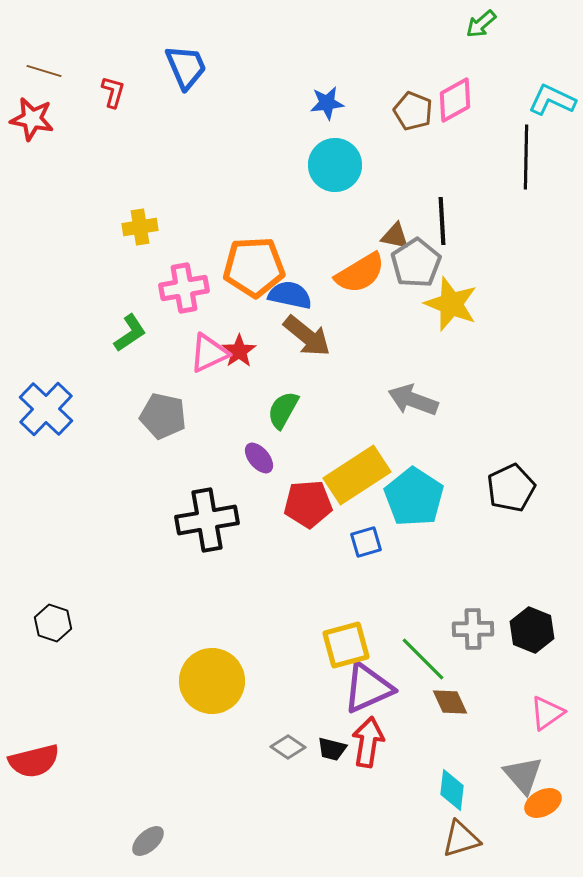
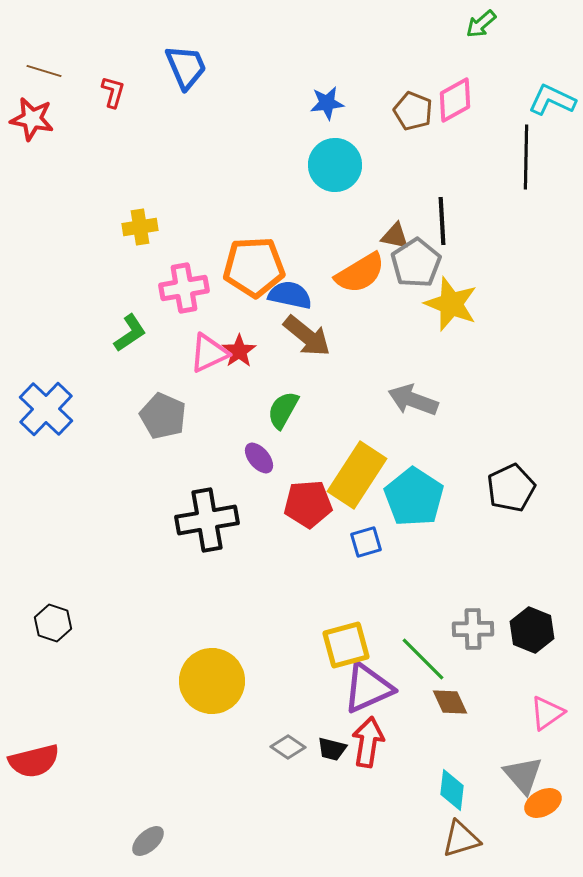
gray pentagon at (163, 416): rotated 12 degrees clockwise
yellow rectangle at (357, 475): rotated 24 degrees counterclockwise
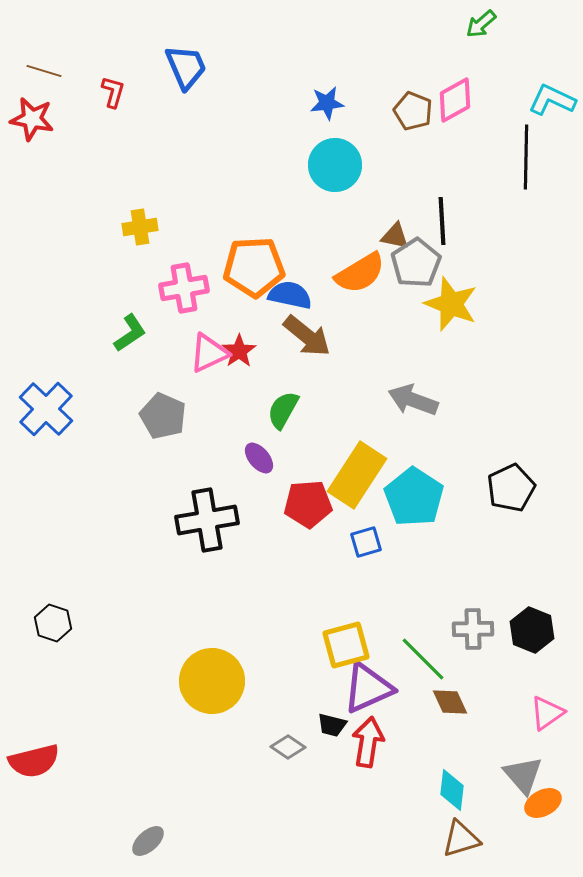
black trapezoid at (332, 749): moved 24 px up
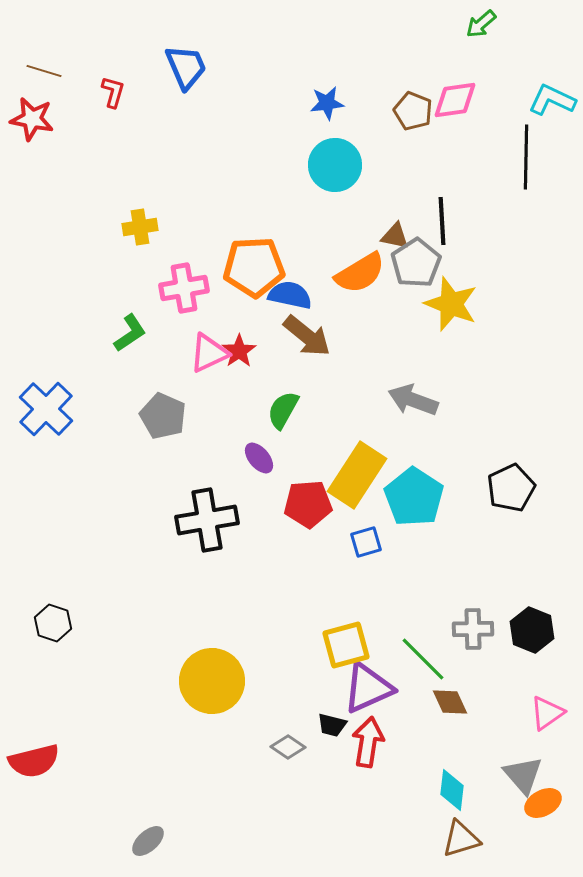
pink diamond at (455, 100): rotated 21 degrees clockwise
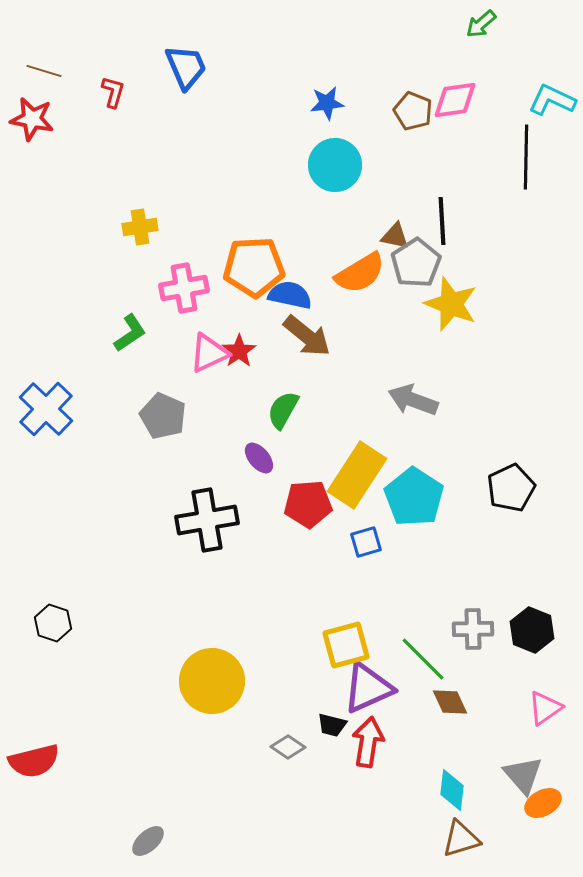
pink triangle at (547, 713): moved 2 px left, 5 px up
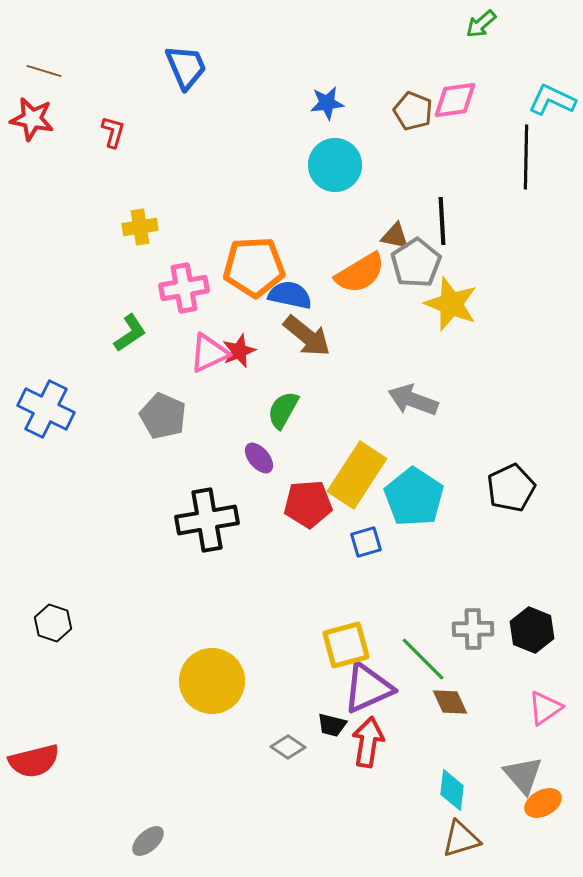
red L-shape at (113, 92): moved 40 px down
red star at (239, 351): rotated 12 degrees clockwise
blue cross at (46, 409): rotated 18 degrees counterclockwise
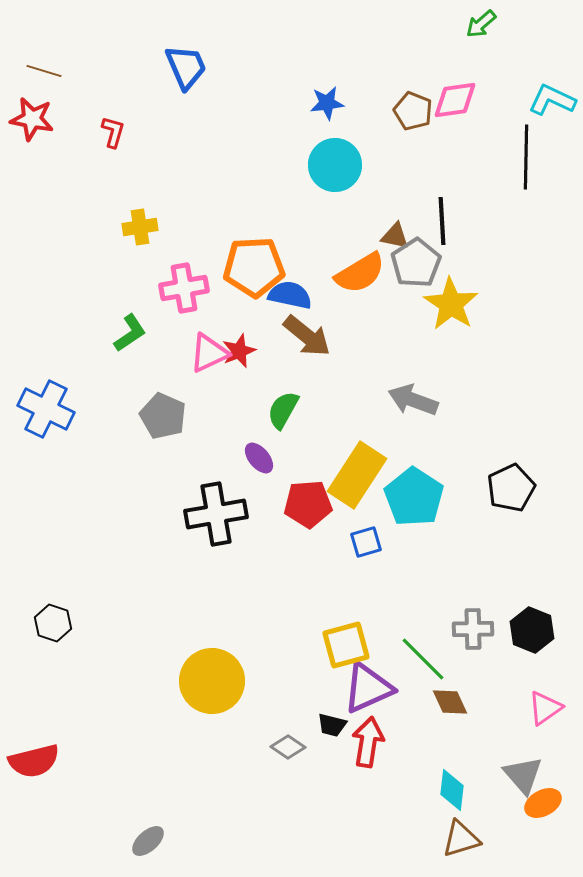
yellow star at (451, 304): rotated 12 degrees clockwise
black cross at (207, 520): moved 9 px right, 6 px up
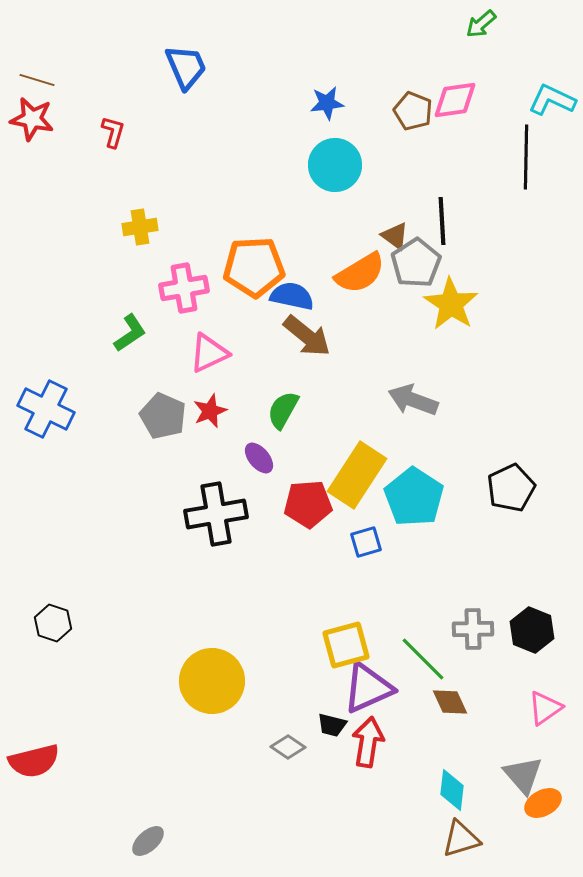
brown line at (44, 71): moved 7 px left, 9 px down
brown triangle at (395, 236): rotated 24 degrees clockwise
blue semicircle at (290, 295): moved 2 px right, 1 px down
red star at (239, 351): moved 29 px left, 60 px down
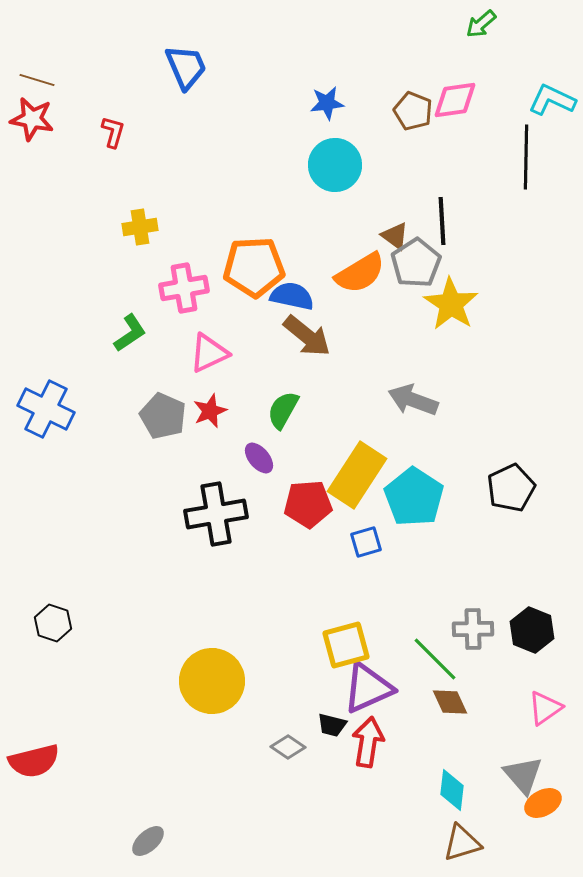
green line at (423, 659): moved 12 px right
brown triangle at (461, 839): moved 1 px right, 4 px down
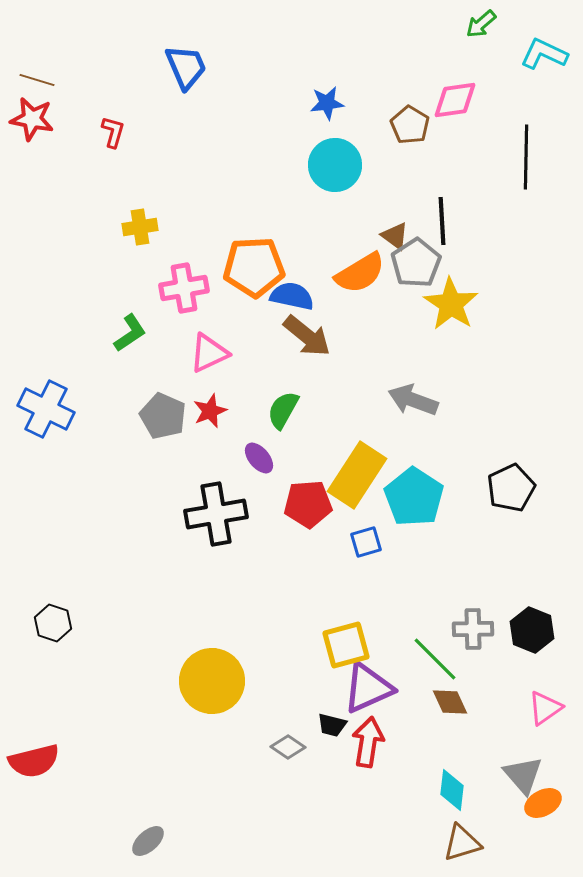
cyan L-shape at (552, 100): moved 8 px left, 46 px up
brown pentagon at (413, 111): moved 3 px left, 14 px down; rotated 9 degrees clockwise
